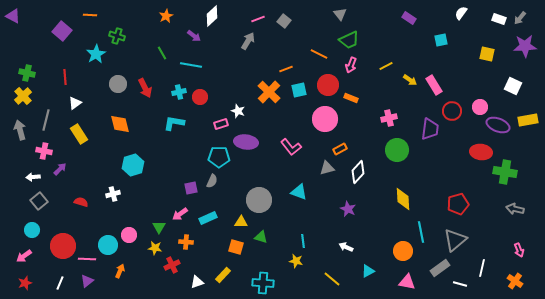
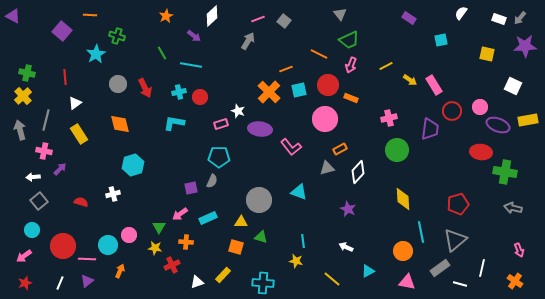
purple ellipse at (246, 142): moved 14 px right, 13 px up
gray arrow at (515, 209): moved 2 px left, 1 px up
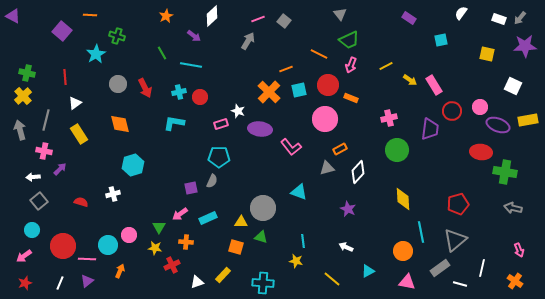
gray circle at (259, 200): moved 4 px right, 8 px down
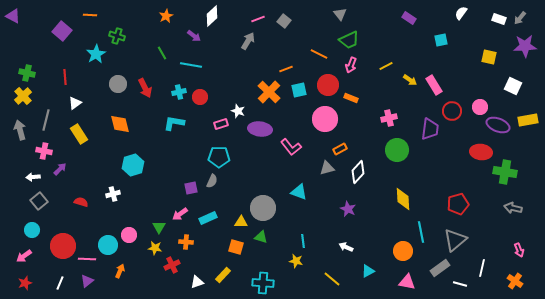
yellow square at (487, 54): moved 2 px right, 3 px down
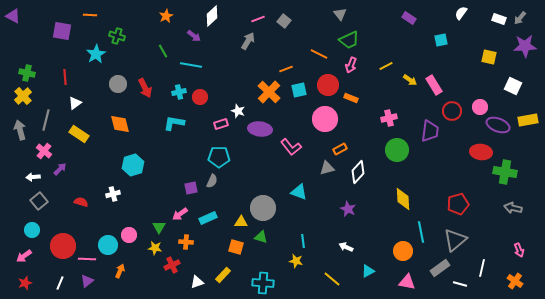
purple square at (62, 31): rotated 30 degrees counterclockwise
green line at (162, 53): moved 1 px right, 2 px up
purple trapezoid at (430, 129): moved 2 px down
yellow rectangle at (79, 134): rotated 24 degrees counterclockwise
pink cross at (44, 151): rotated 28 degrees clockwise
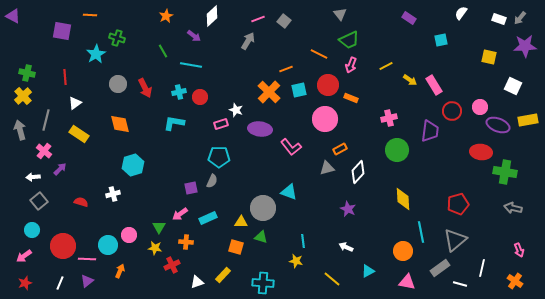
green cross at (117, 36): moved 2 px down
white star at (238, 111): moved 2 px left, 1 px up
cyan triangle at (299, 192): moved 10 px left
